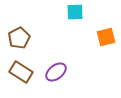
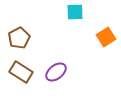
orange square: rotated 18 degrees counterclockwise
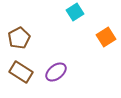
cyan square: rotated 30 degrees counterclockwise
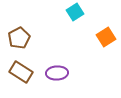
purple ellipse: moved 1 px right, 1 px down; rotated 35 degrees clockwise
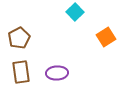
cyan square: rotated 12 degrees counterclockwise
brown rectangle: rotated 50 degrees clockwise
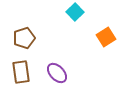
brown pentagon: moved 5 px right; rotated 10 degrees clockwise
purple ellipse: rotated 50 degrees clockwise
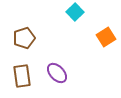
brown rectangle: moved 1 px right, 4 px down
